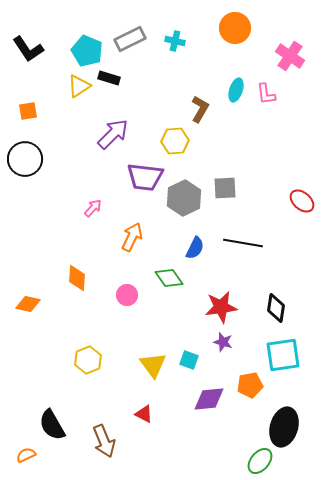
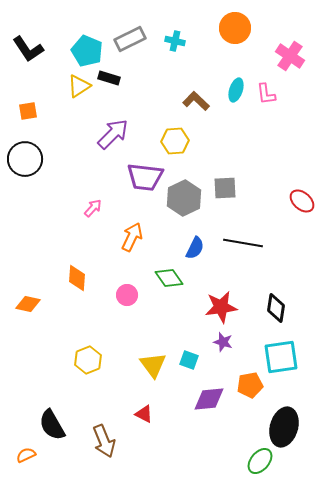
brown L-shape at (200, 109): moved 4 px left, 8 px up; rotated 76 degrees counterclockwise
cyan square at (283, 355): moved 2 px left, 2 px down
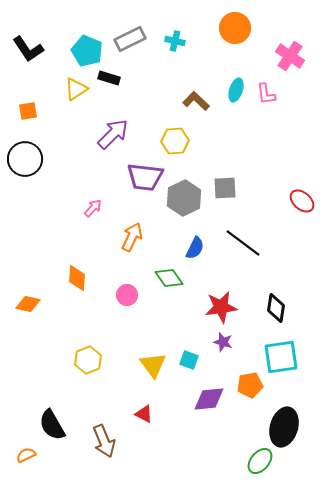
yellow triangle at (79, 86): moved 3 px left, 3 px down
black line at (243, 243): rotated 27 degrees clockwise
